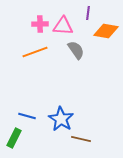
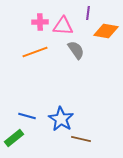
pink cross: moved 2 px up
green rectangle: rotated 24 degrees clockwise
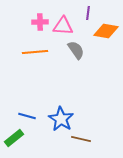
orange line: rotated 15 degrees clockwise
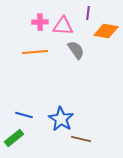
blue line: moved 3 px left, 1 px up
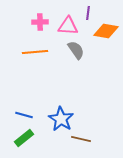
pink triangle: moved 5 px right
green rectangle: moved 10 px right
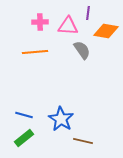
gray semicircle: moved 6 px right
brown line: moved 2 px right, 2 px down
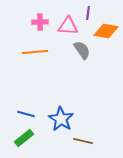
blue line: moved 2 px right, 1 px up
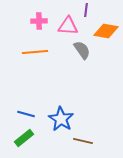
purple line: moved 2 px left, 3 px up
pink cross: moved 1 px left, 1 px up
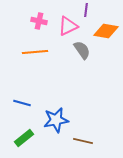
pink cross: rotated 14 degrees clockwise
pink triangle: rotated 30 degrees counterclockwise
blue line: moved 4 px left, 11 px up
blue star: moved 5 px left, 1 px down; rotated 30 degrees clockwise
